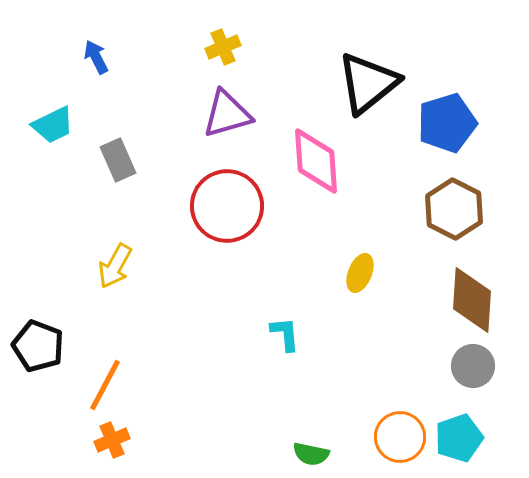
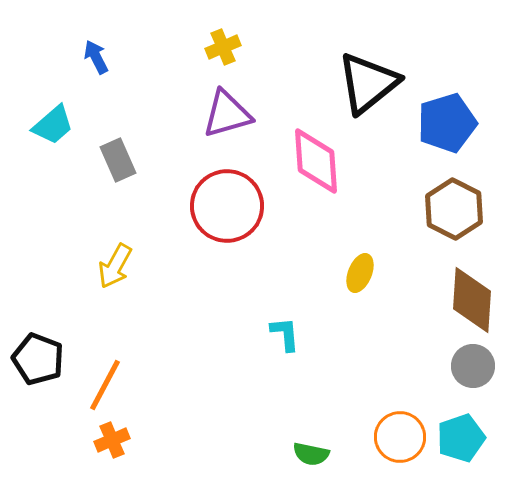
cyan trapezoid: rotated 15 degrees counterclockwise
black pentagon: moved 13 px down
cyan pentagon: moved 2 px right
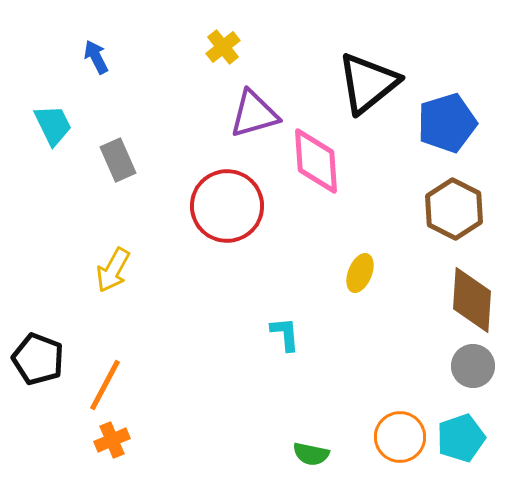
yellow cross: rotated 16 degrees counterclockwise
purple triangle: moved 27 px right
cyan trapezoid: rotated 75 degrees counterclockwise
yellow arrow: moved 2 px left, 4 px down
